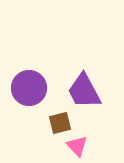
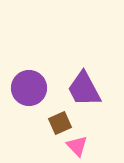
purple trapezoid: moved 2 px up
brown square: rotated 10 degrees counterclockwise
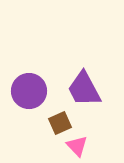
purple circle: moved 3 px down
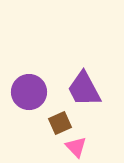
purple circle: moved 1 px down
pink triangle: moved 1 px left, 1 px down
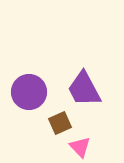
pink triangle: moved 4 px right
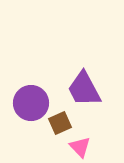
purple circle: moved 2 px right, 11 px down
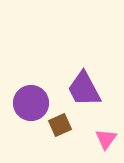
brown square: moved 2 px down
pink triangle: moved 26 px right, 8 px up; rotated 20 degrees clockwise
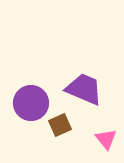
purple trapezoid: rotated 141 degrees clockwise
pink triangle: rotated 15 degrees counterclockwise
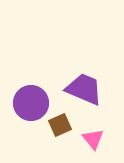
pink triangle: moved 13 px left
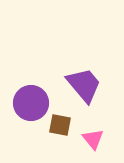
purple trapezoid: moved 4 px up; rotated 27 degrees clockwise
brown square: rotated 35 degrees clockwise
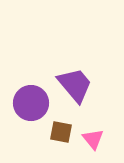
purple trapezoid: moved 9 px left
brown square: moved 1 px right, 7 px down
